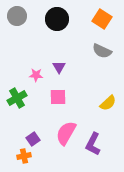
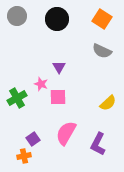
pink star: moved 5 px right, 9 px down; rotated 16 degrees clockwise
purple L-shape: moved 5 px right
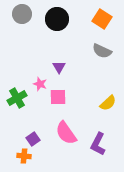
gray circle: moved 5 px right, 2 px up
pink star: moved 1 px left
pink semicircle: rotated 65 degrees counterclockwise
orange cross: rotated 16 degrees clockwise
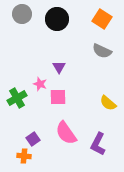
yellow semicircle: rotated 84 degrees clockwise
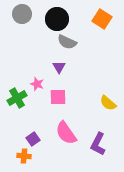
gray semicircle: moved 35 px left, 9 px up
pink star: moved 3 px left
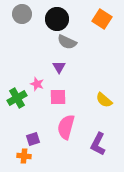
yellow semicircle: moved 4 px left, 3 px up
pink semicircle: moved 6 px up; rotated 50 degrees clockwise
purple square: rotated 16 degrees clockwise
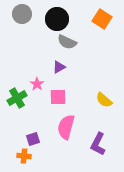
purple triangle: rotated 32 degrees clockwise
pink star: rotated 16 degrees clockwise
